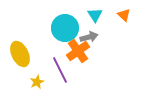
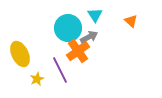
orange triangle: moved 7 px right, 6 px down
cyan circle: moved 3 px right
gray arrow: rotated 12 degrees counterclockwise
yellow star: moved 3 px up
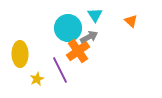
yellow ellipse: rotated 25 degrees clockwise
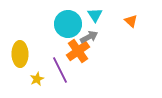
cyan circle: moved 4 px up
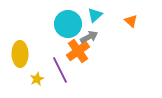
cyan triangle: rotated 21 degrees clockwise
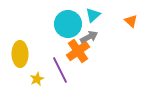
cyan triangle: moved 2 px left
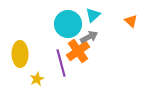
purple line: moved 1 px right, 7 px up; rotated 12 degrees clockwise
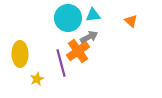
cyan triangle: rotated 35 degrees clockwise
cyan circle: moved 6 px up
